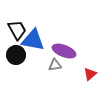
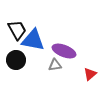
black circle: moved 5 px down
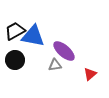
black trapezoid: moved 2 px left, 1 px down; rotated 90 degrees counterclockwise
blue triangle: moved 4 px up
purple ellipse: rotated 20 degrees clockwise
black circle: moved 1 px left
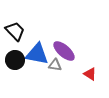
black trapezoid: rotated 75 degrees clockwise
blue triangle: moved 4 px right, 18 px down
gray triangle: rotated 16 degrees clockwise
red triangle: rotated 48 degrees counterclockwise
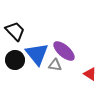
blue triangle: rotated 40 degrees clockwise
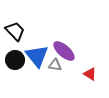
blue triangle: moved 2 px down
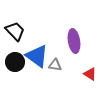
purple ellipse: moved 10 px right, 10 px up; rotated 40 degrees clockwise
blue triangle: rotated 15 degrees counterclockwise
black circle: moved 2 px down
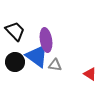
purple ellipse: moved 28 px left, 1 px up
